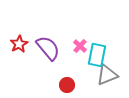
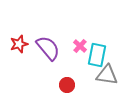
red star: rotated 12 degrees clockwise
gray triangle: rotated 30 degrees clockwise
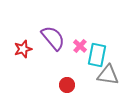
red star: moved 4 px right, 5 px down
purple semicircle: moved 5 px right, 10 px up
gray triangle: moved 1 px right
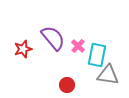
pink cross: moved 2 px left
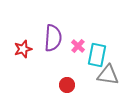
purple semicircle: rotated 44 degrees clockwise
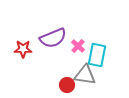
purple semicircle: rotated 64 degrees clockwise
red star: rotated 18 degrees clockwise
gray triangle: moved 23 px left
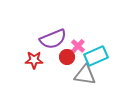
purple semicircle: moved 1 px down
red star: moved 11 px right, 11 px down
cyan rectangle: moved 1 px left, 1 px down; rotated 55 degrees clockwise
red circle: moved 28 px up
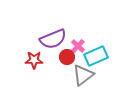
gray triangle: moved 2 px left; rotated 45 degrees counterclockwise
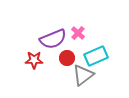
pink cross: moved 13 px up
red circle: moved 1 px down
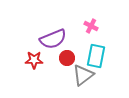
pink cross: moved 13 px right, 7 px up; rotated 16 degrees counterclockwise
cyan rectangle: rotated 55 degrees counterclockwise
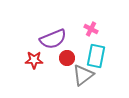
pink cross: moved 3 px down
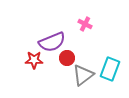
pink cross: moved 6 px left, 5 px up
purple semicircle: moved 1 px left, 3 px down
cyan rectangle: moved 14 px right, 13 px down; rotated 10 degrees clockwise
